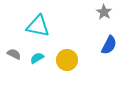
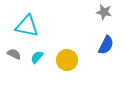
gray star: rotated 21 degrees counterclockwise
cyan triangle: moved 11 px left
blue semicircle: moved 3 px left
cyan semicircle: moved 1 px up; rotated 16 degrees counterclockwise
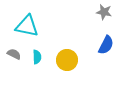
cyan semicircle: rotated 136 degrees clockwise
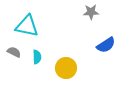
gray star: moved 13 px left; rotated 14 degrees counterclockwise
blue semicircle: rotated 30 degrees clockwise
gray semicircle: moved 2 px up
yellow circle: moved 1 px left, 8 px down
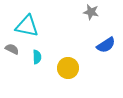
gray star: rotated 14 degrees clockwise
gray semicircle: moved 2 px left, 3 px up
yellow circle: moved 2 px right
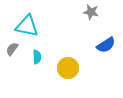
gray semicircle: rotated 80 degrees counterclockwise
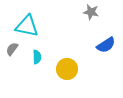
yellow circle: moved 1 px left, 1 px down
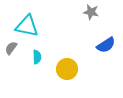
gray semicircle: moved 1 px left, 1 px up
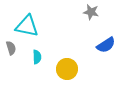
gray semicircle: rotated 128 degrees clockwise
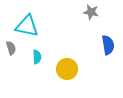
blue semicircle: moved 2 px right; rotated 66 degrees counterclockwise
